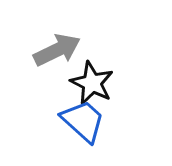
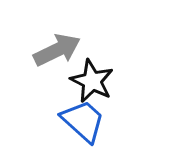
black star: moved 2 px up
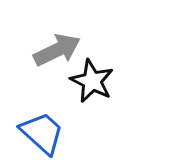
blue trapezoid: moved 41 px left, 12 px down
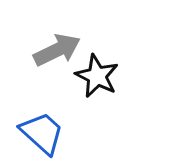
black star: moved 5 px right, 5 px up
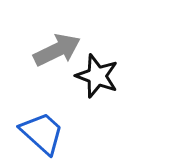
black star: rotated 6 degrees counterclockwise
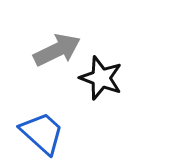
black star: moved 4 px right, 2 px down
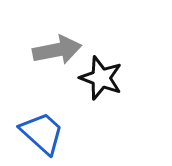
gray arrow: rotated 15 degrees clockwise
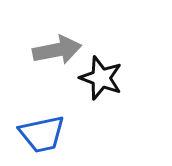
blue trapezoid: moved 1 px down; rotated 126 degrees clockwise
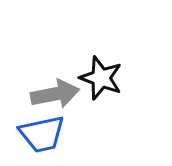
gray arrow: moved 2 px left, 44 px down
